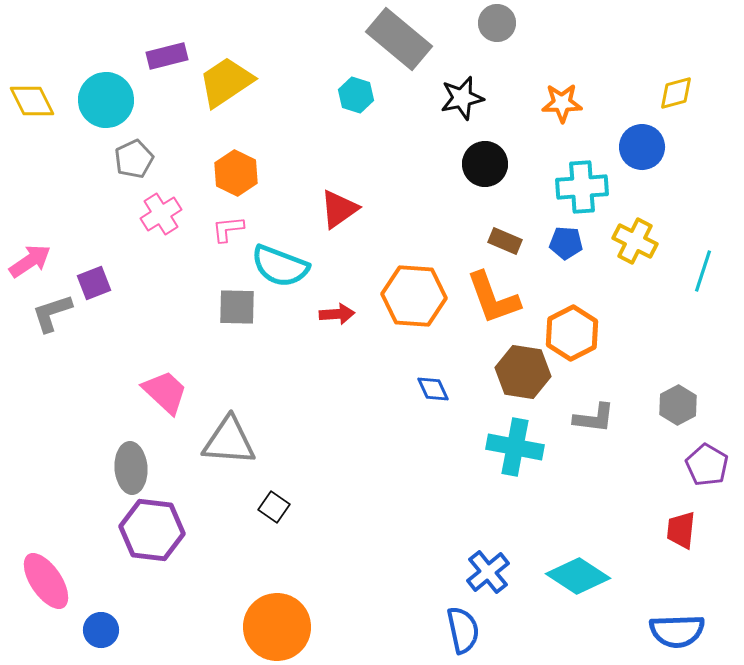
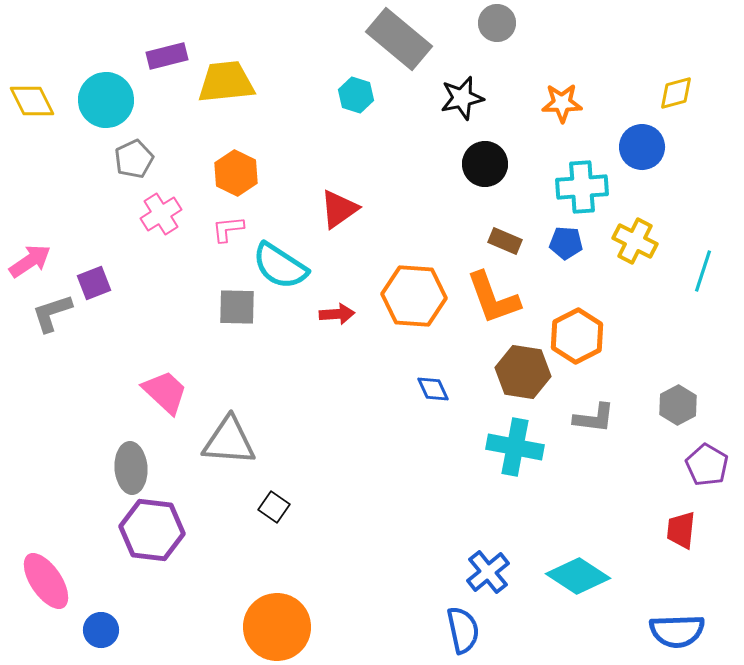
yellow trapezoid at (226, 82): rotated 28 degrees clockwise
cyan semicircle at (280, 266): rotated 12 degrees clockwise
orange hexagon at (572, 333): moved 5 px right, 3 px down
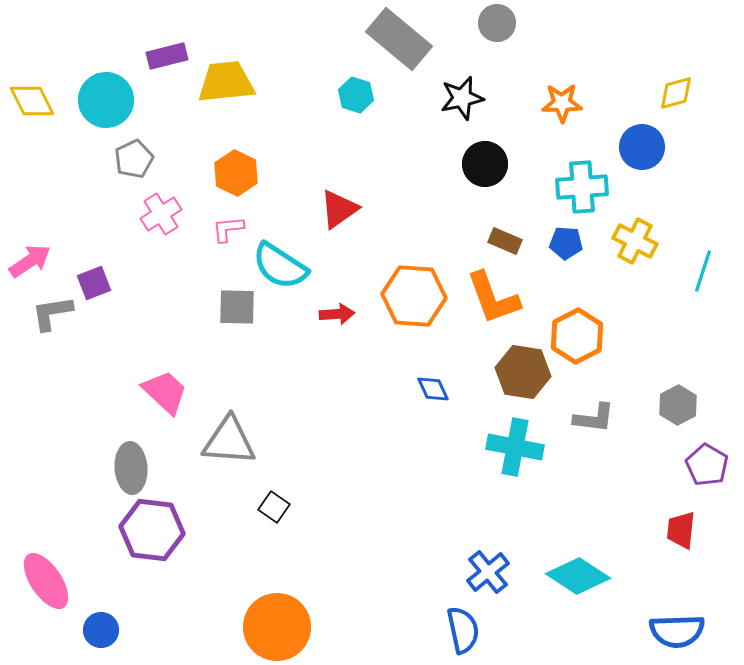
gray L-shape at (52, 313): rotated 9 degrees clockwise
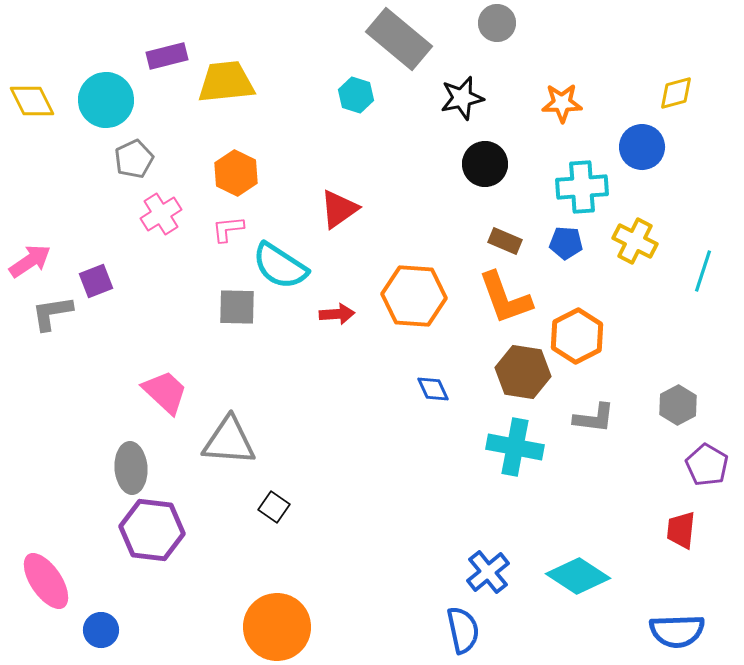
purple square at (94, 283): moved 2 px right, 2 px up
orange L-shape at (493, 298): moved 12 px right
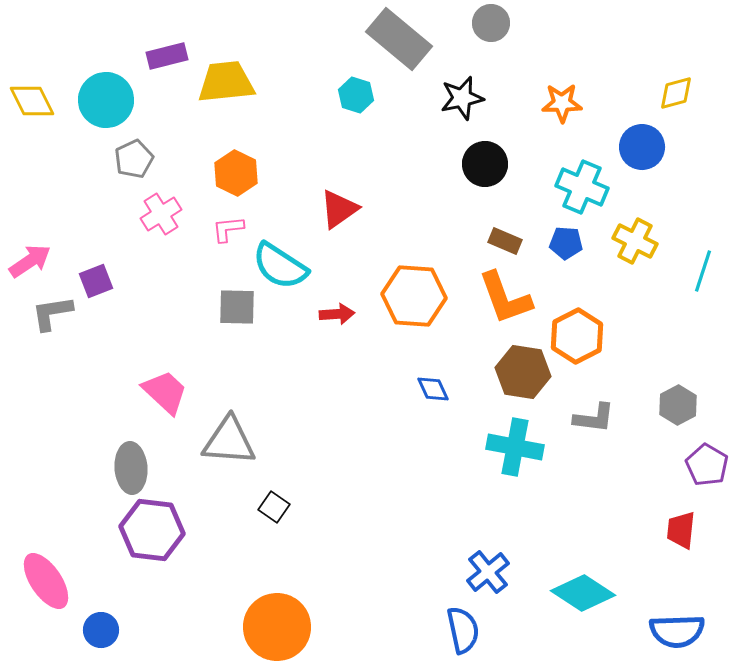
gray circle at (497, 23): moved 6 px left
cyan cross at (582, 187): rotated 27 degrees clockwise
cyan diamond at (578, 576): moved 5 px right, 17 px down
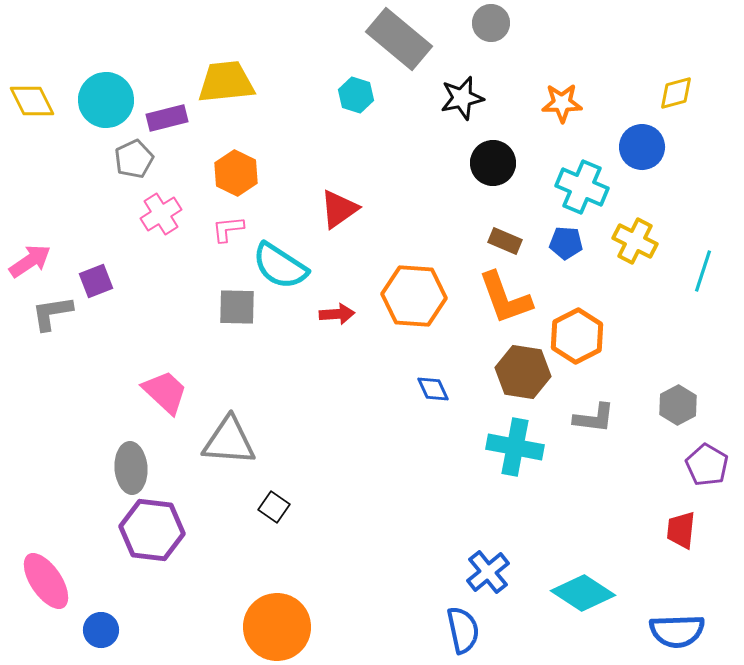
purple rectangle at (167, 56): moved 62 px down
black circle at (485, 164): moved 8 px right, 1 px up
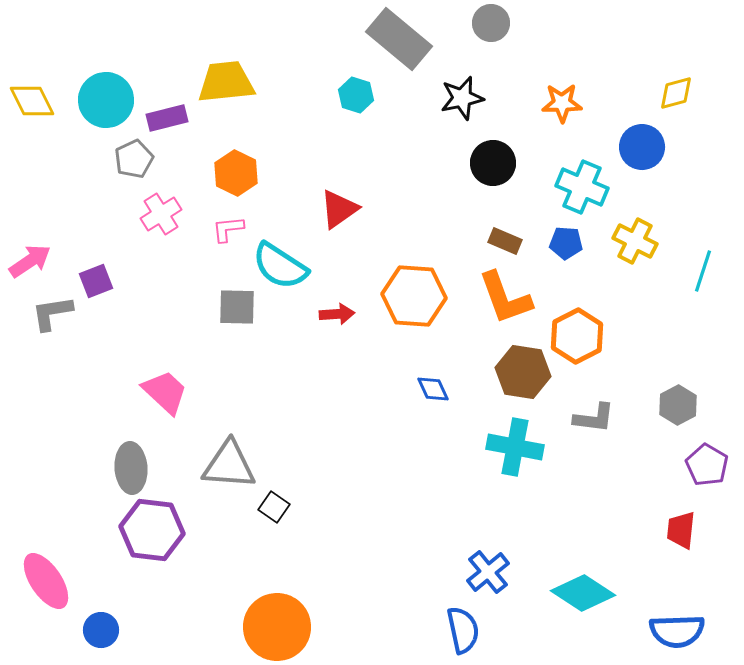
gray triangle at (229, 441): moved 24 px down
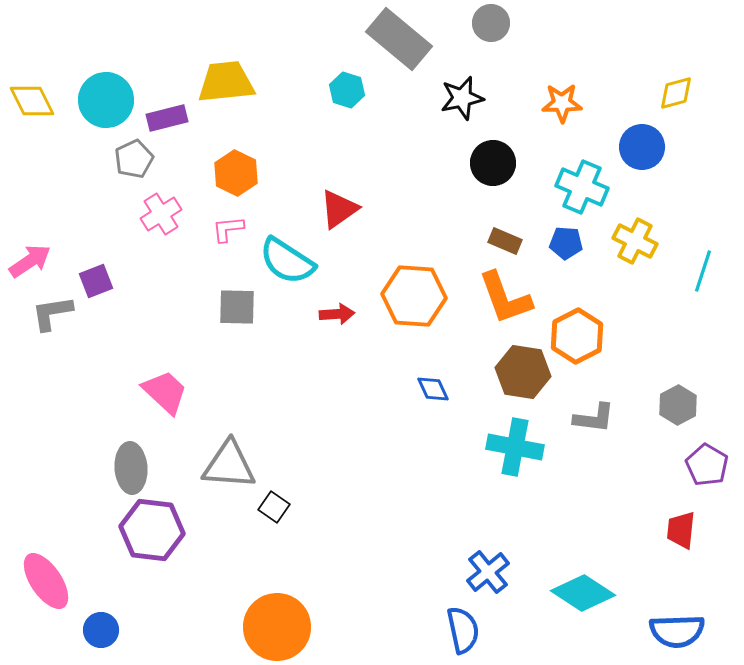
cyan hexagon at (356, 95): moved 9 px left, 5 px up
cyan semicircle at (280, 266): moved 7 px right, 5 px up
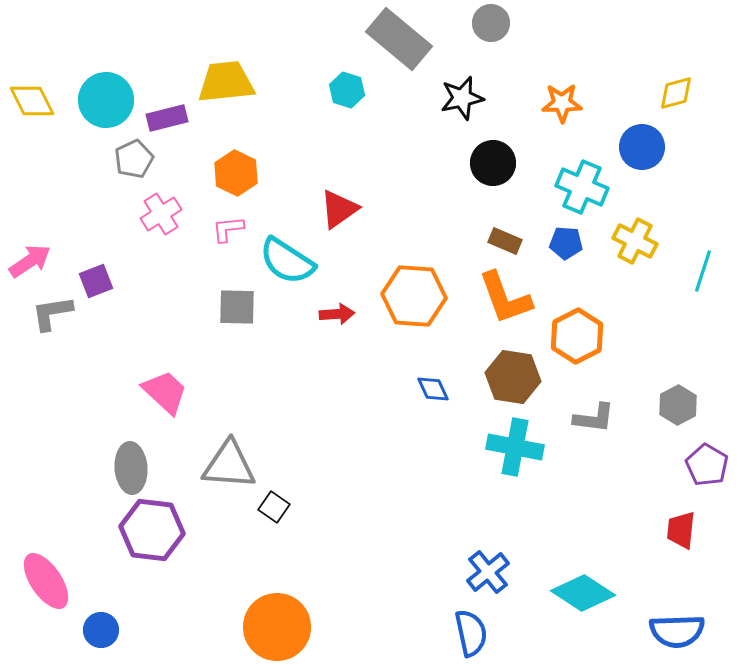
brown hexagon at (523, 372): moved 10 px left, 5 px down
blue semicircle at (463, 630): moved 8 px right, 3 px down
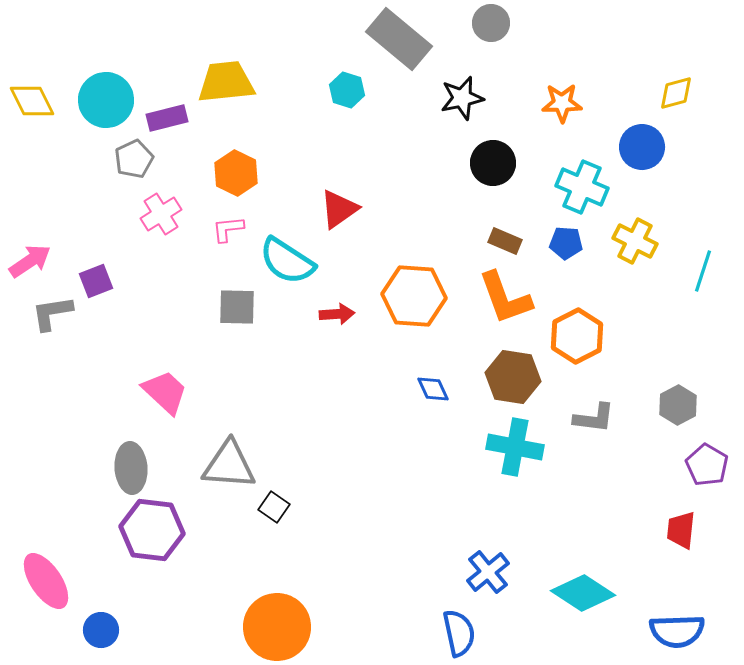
blue semicircle at (471, 633): moved 12 px left
